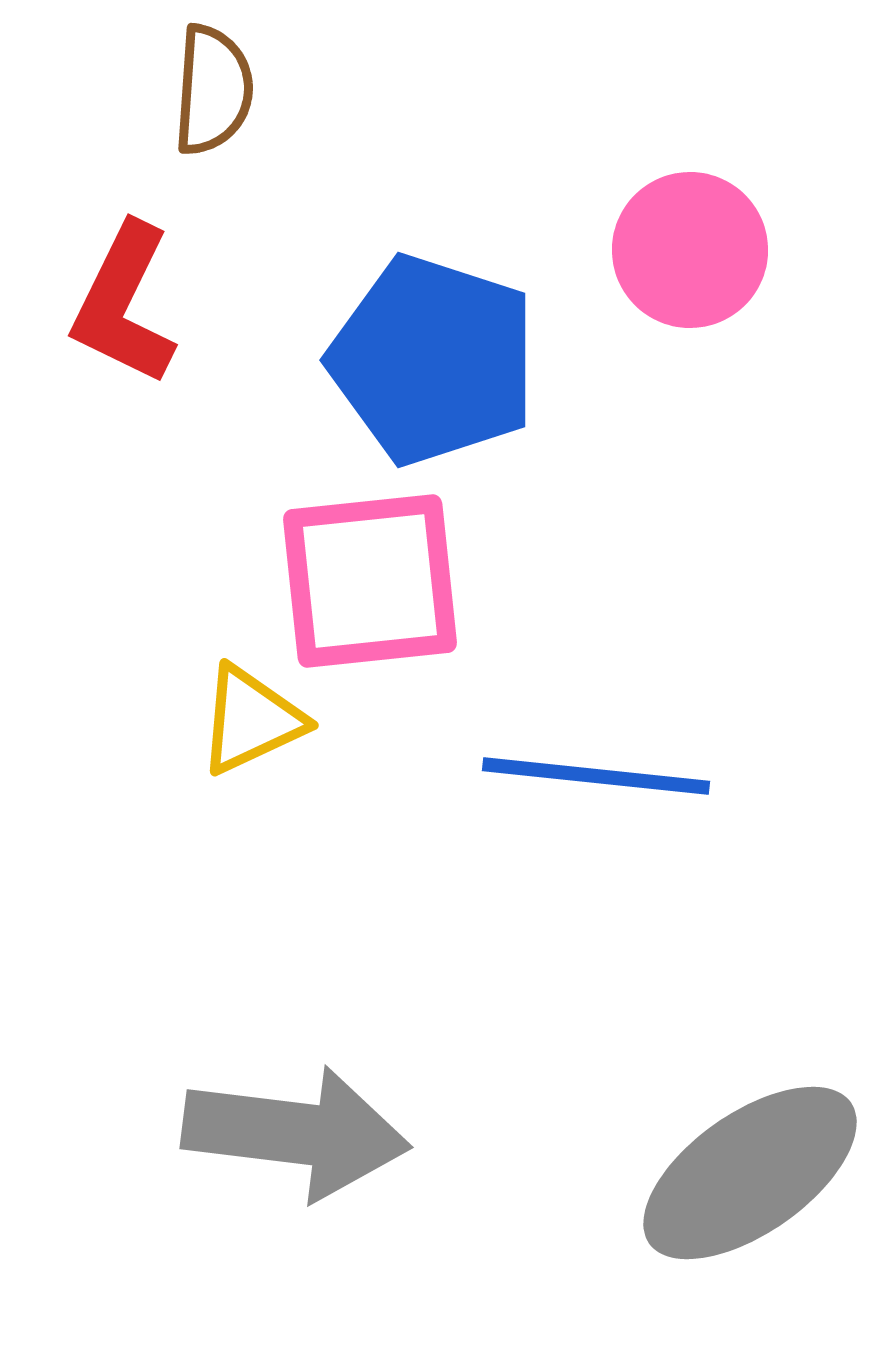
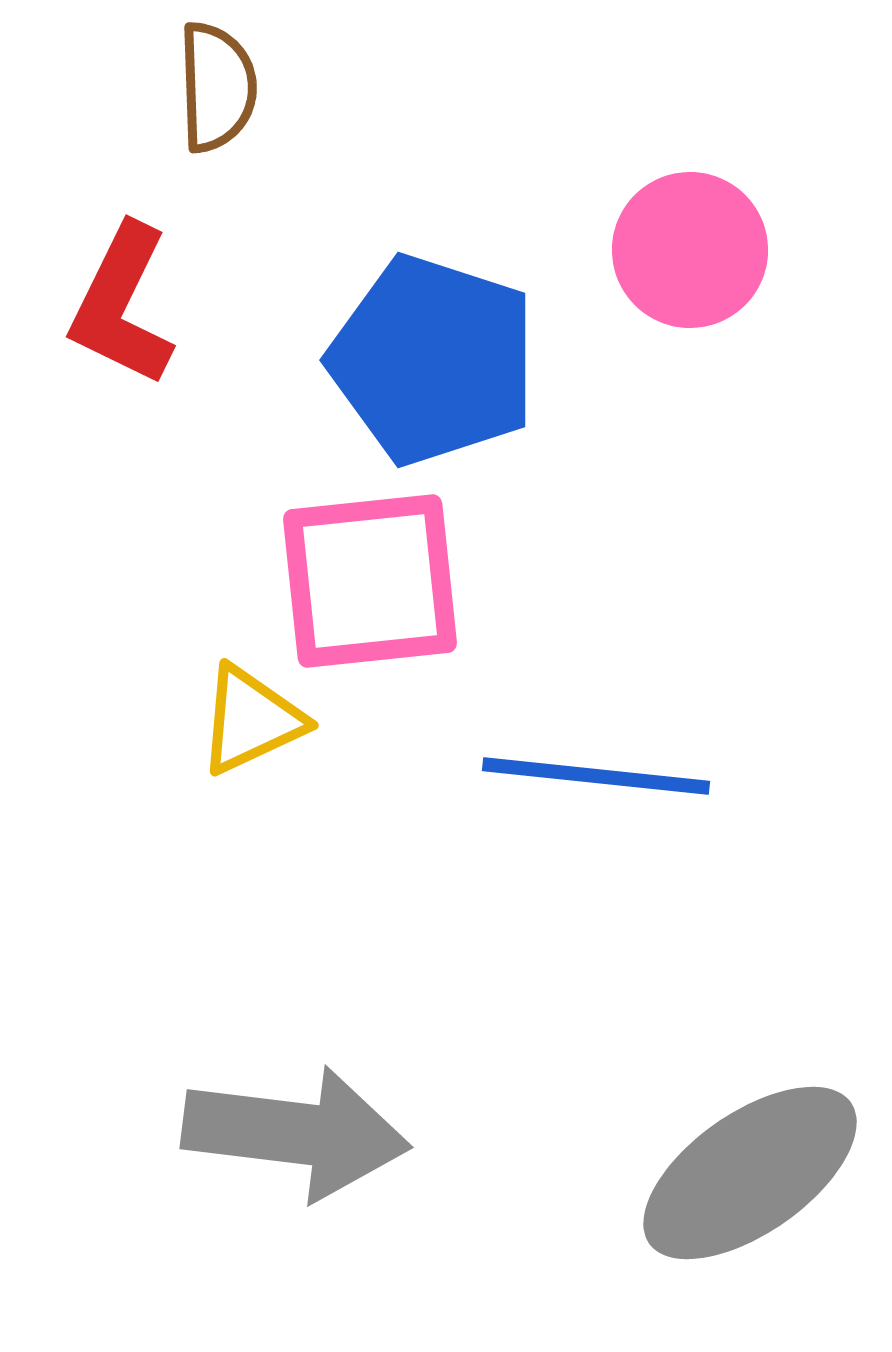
brown semicircle: moved 4 px right, 3 px up; rotated 6 degrees counterclockwise
red L-shape: moved 2 px left, 1 px down
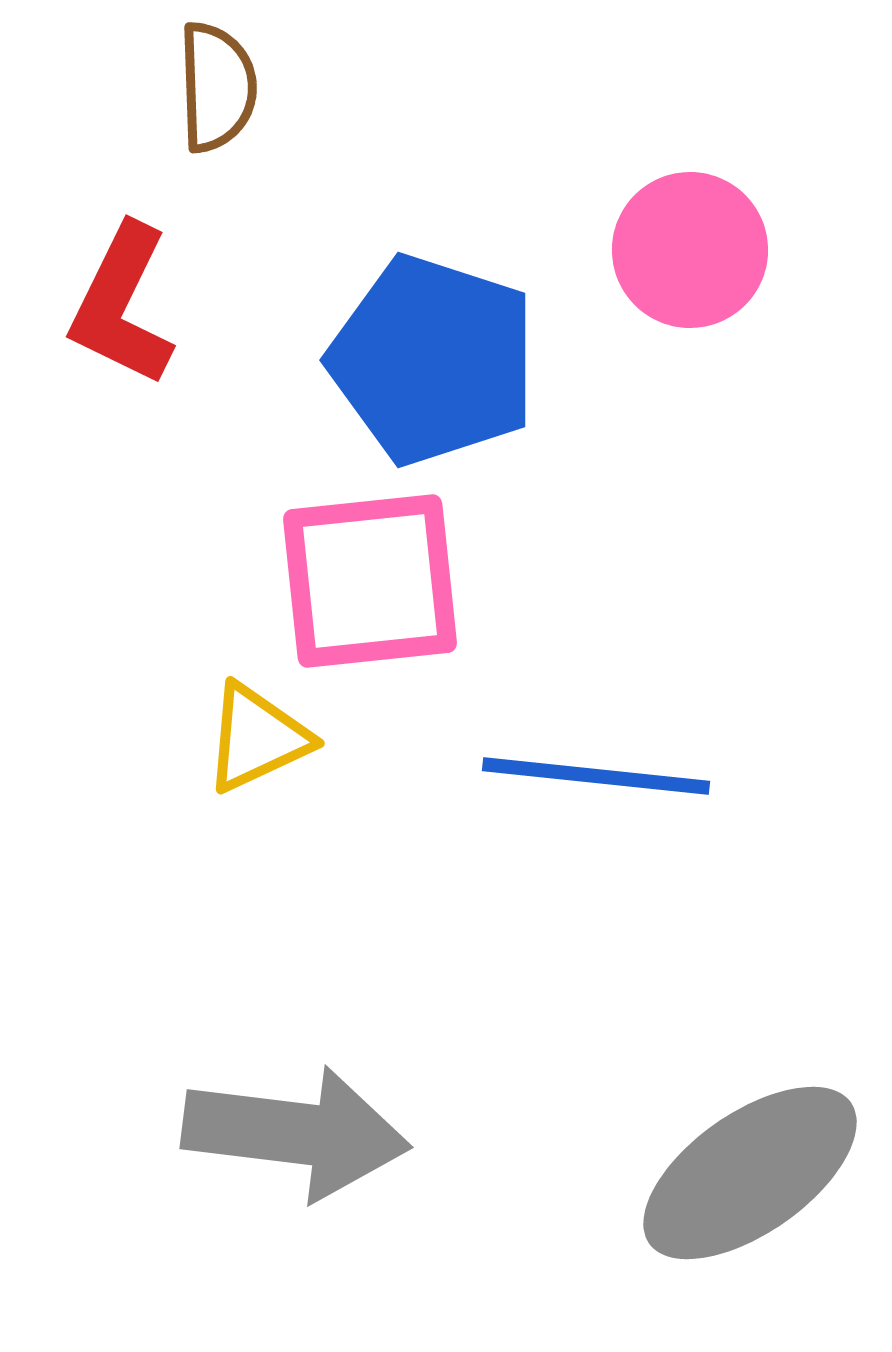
yellow triangle: moved 6 px right, 18 px down
